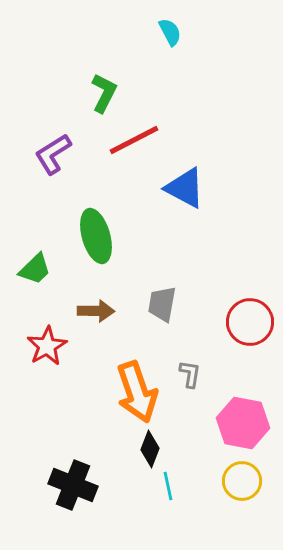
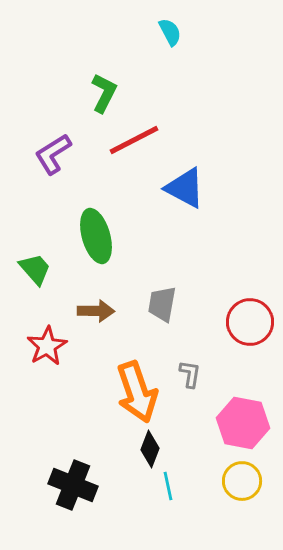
green trapezoid: rotated 87 degrees counterclockwise
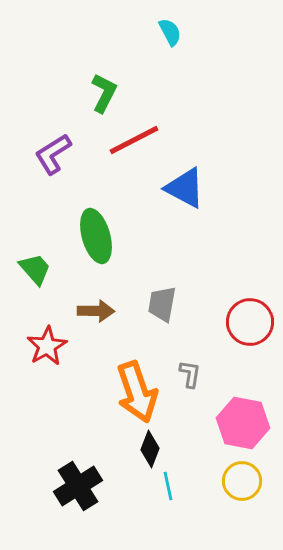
black cross: moved 5 px right, 1 px down; rotated 36 degrees clockwise
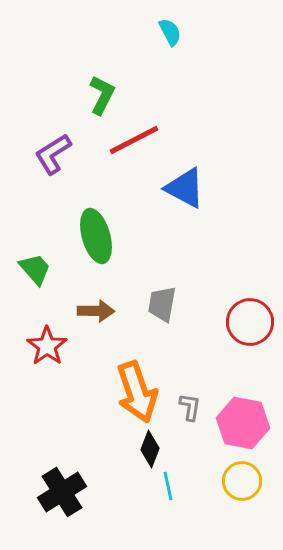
green L-shape: moved 2 px left, 2 px down
red star: rotated 6 degrees counterclockwise
gray L-shape: moved 33 px down
black cross: moved 16 px left, 6 px down
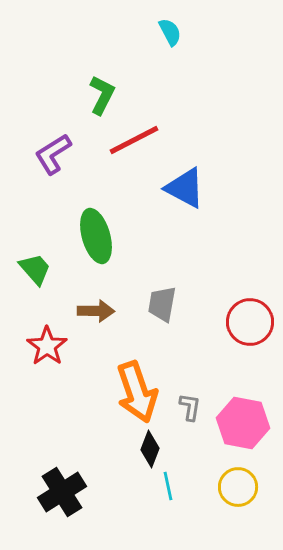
yellow circle: moved 4 px left, 6 px down
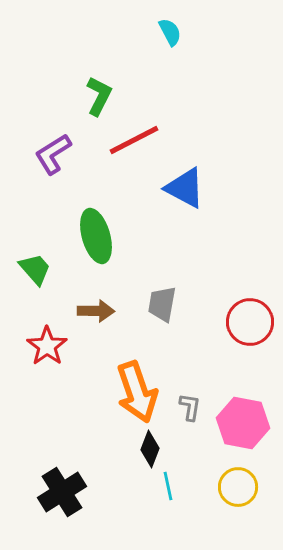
green L-shape: moved 3 px left, 1 px down
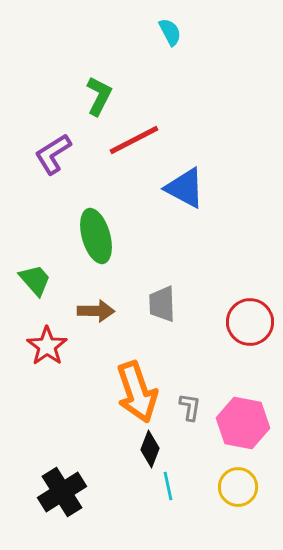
green trapezoid: moved 11 px down
gray trapezoid: rotated 12 degrees counterclockwise
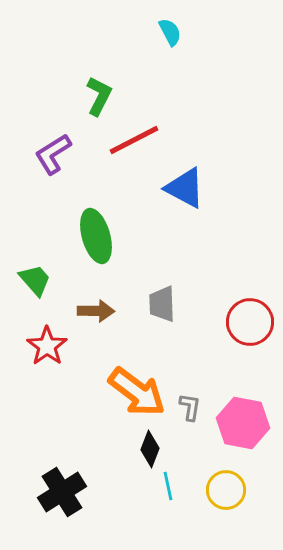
orange arrow: rotated 34 degrees counterclockwise
yellow circle: moved 12 px left, 3 px down
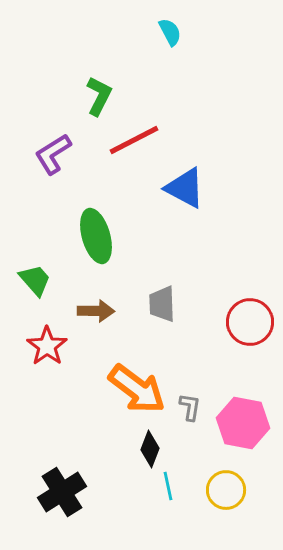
orange arrow: moved 3 px up
